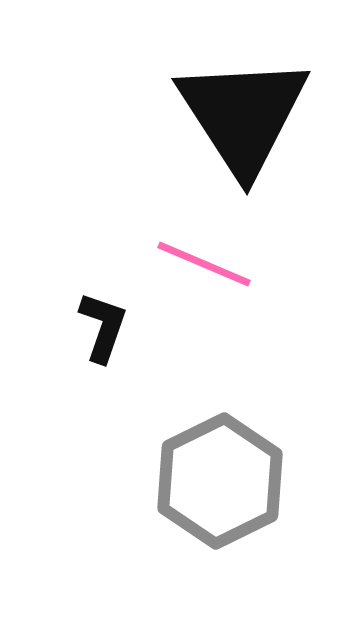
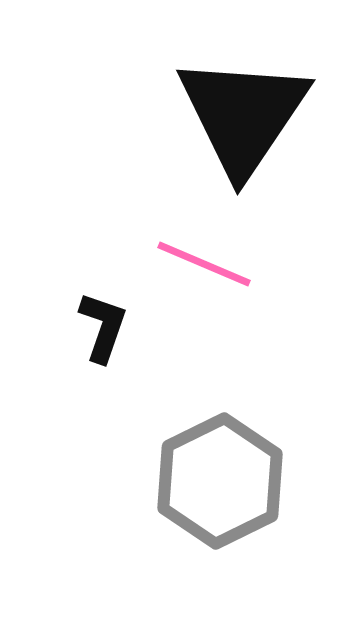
black triangle: rotated 7 degrees clockwise
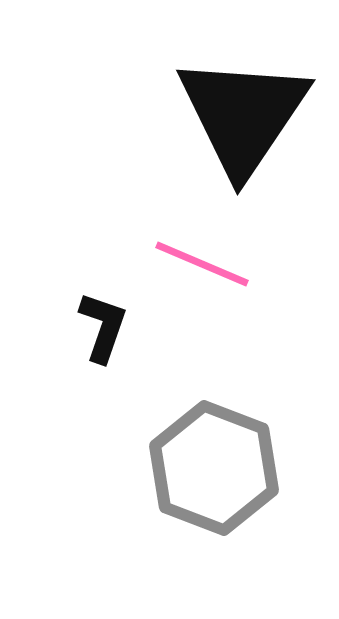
pink line: moved 2 px left
gray hexagon: moved 6 px left, 13 px up; rotated 13 degrees counterclockwise
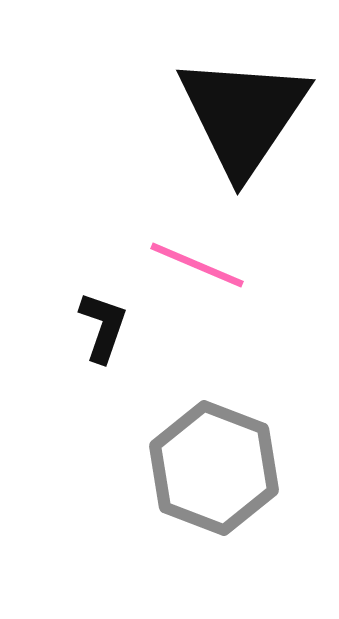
pink line: moved 5 px left, 1 px down
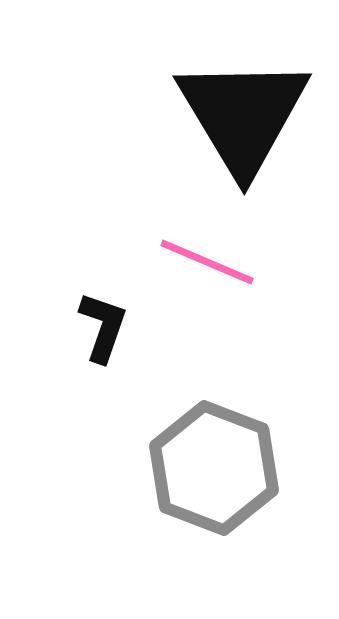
black triangle: rotated 5 degrees counterclockwise
pink line: moved 10 px right, 3 px up
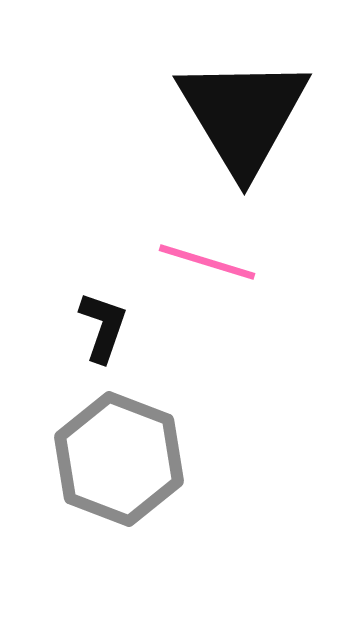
pink line: rotated 6 degrees counterclockwise
gray hexagon: moved 95 px left, 9 px up
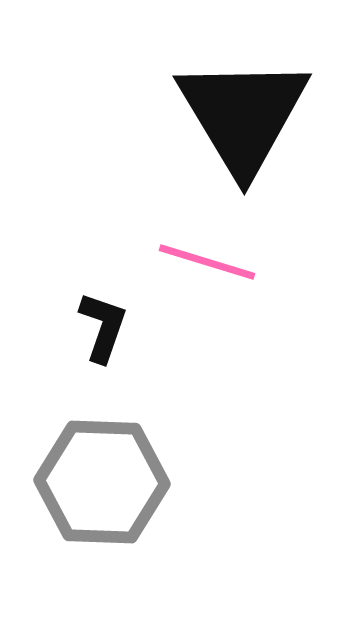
gray hexagon: moved 17 px left, 23 px down; rotated 19 degrees counterclockwise
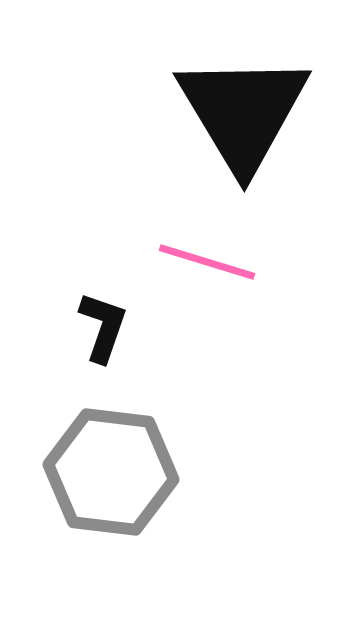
black triangle: moved 3 px up
gray hexagon: moved 9 px right, 10 px up; rotated 5 degrees clockwise
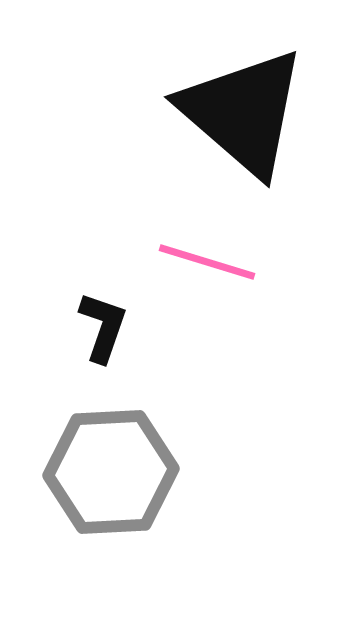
black triangle: rotated 18 degrees counterclockwise
gray hexagon: rotated 10 degrees counterclockwise
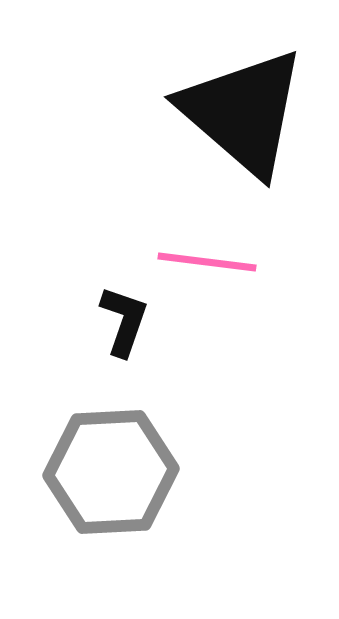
pink line: rotated 10 degrees counterclockwise
black L-shape: moved 21 px right, 6 px up
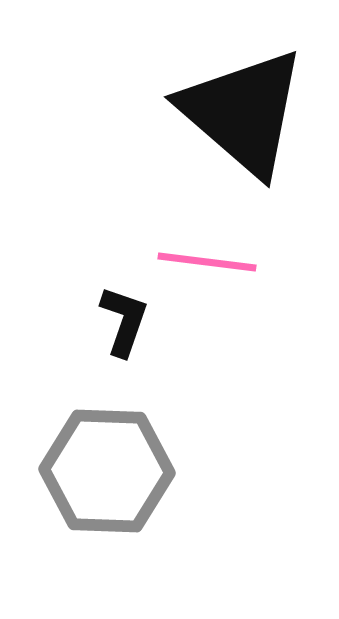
gray hexagon: moved 4 px left, 1 px up; rotated 5 degrees clockwise
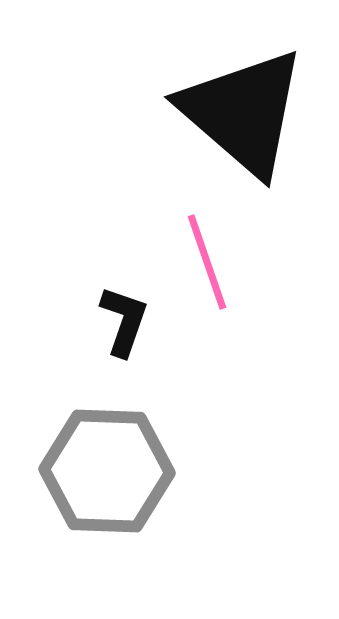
pink line: rotated 64 degrees clockwise
